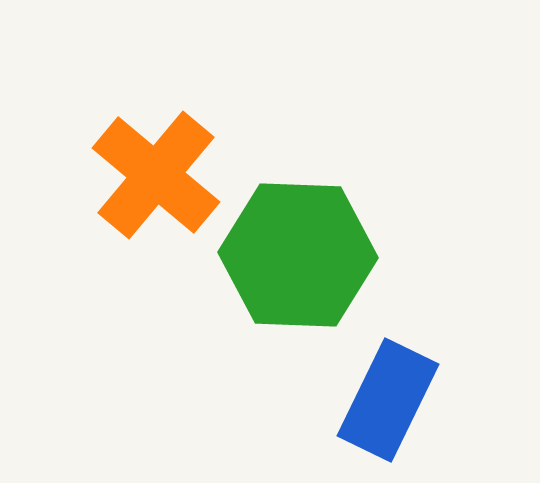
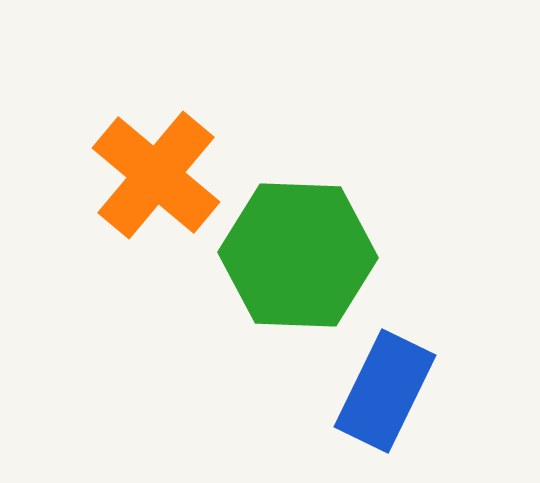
blue rectangle: moved 3 px left, 9 px up
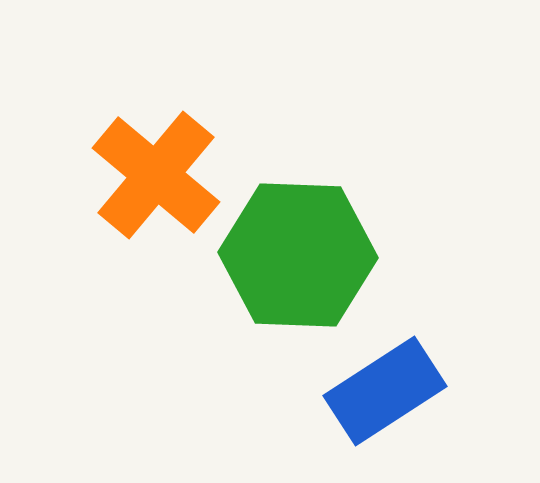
blue rectangle: rotated 31 degrees clockwise
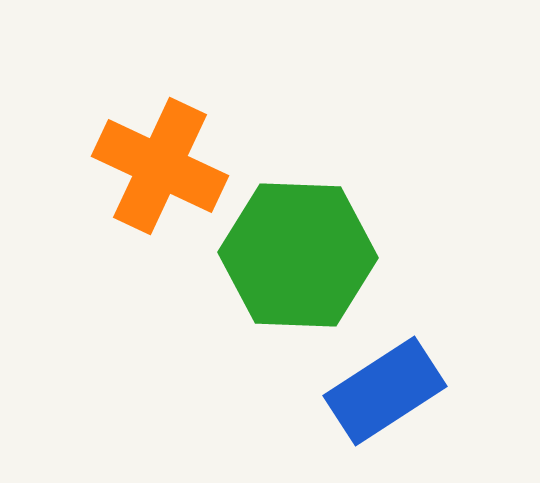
orange cross: moved 4 px right, 9 px up; rotated 15 degrees counterclockwise
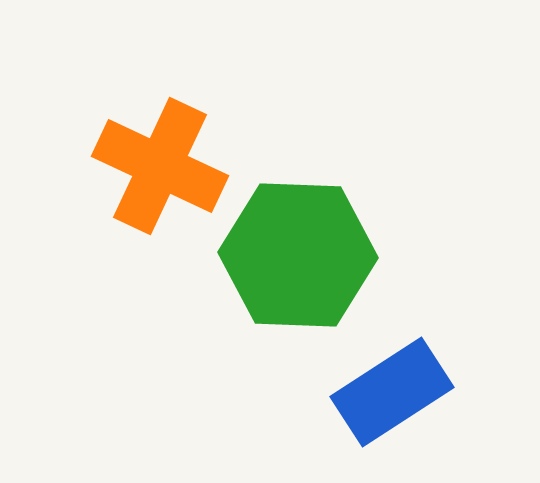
blue rectangle: moved 7 px right, 1 px down
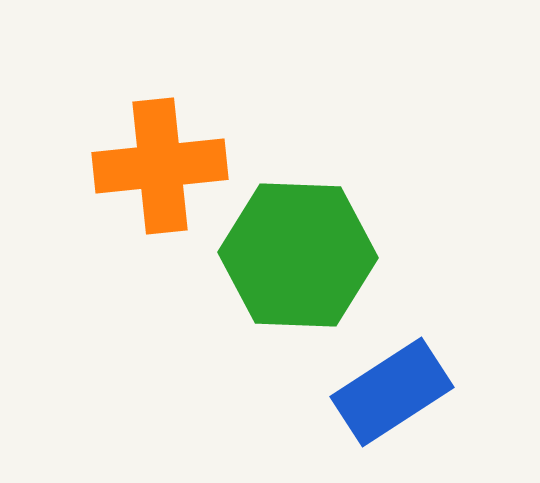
orange cross: rotated 31 degrees counterclockwise
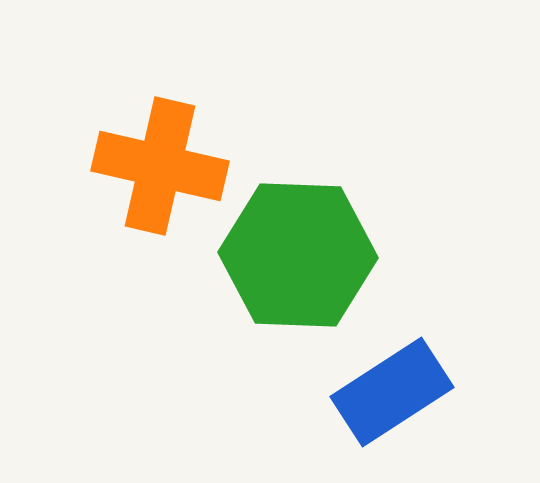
orange cross: rotated 19 degrees clockwise
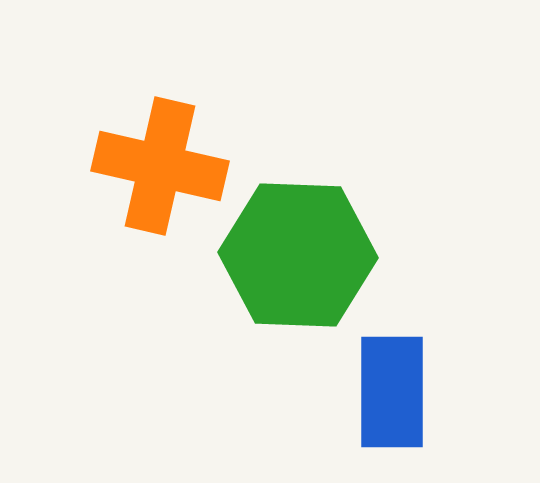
blue rectangle: rotated 57 degrees counterclockwise
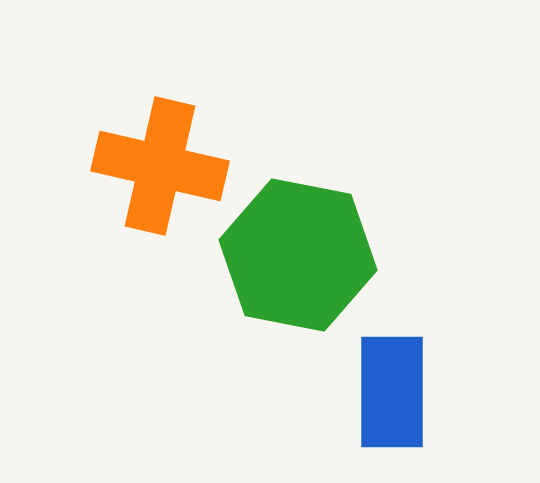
green hexagon: rotated 9 degrees clockwise
